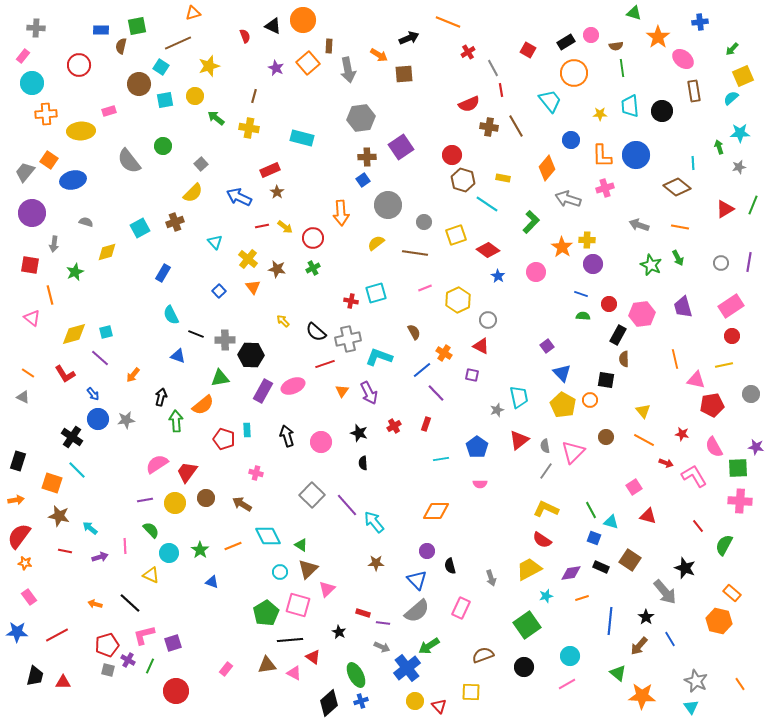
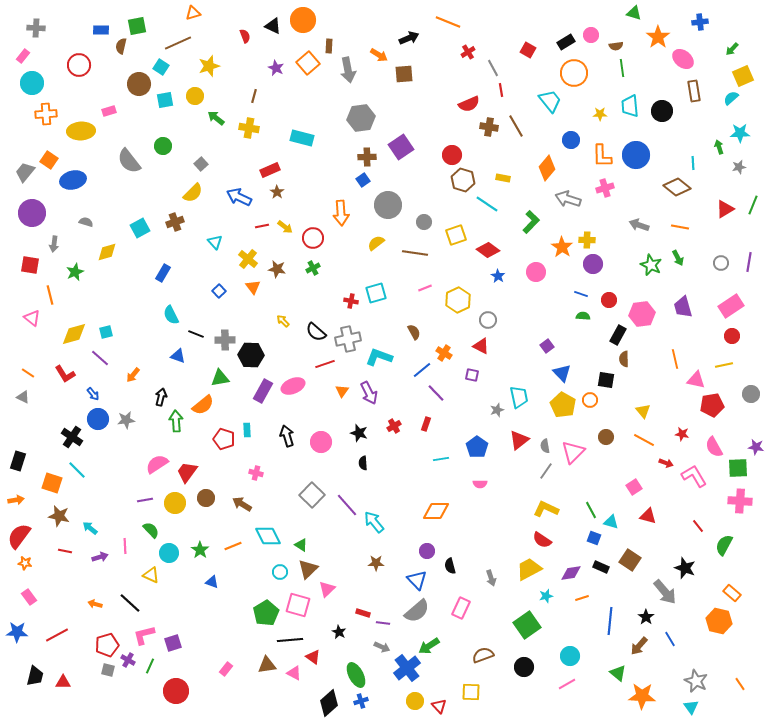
red circle at (609, 304): moved 4 px up
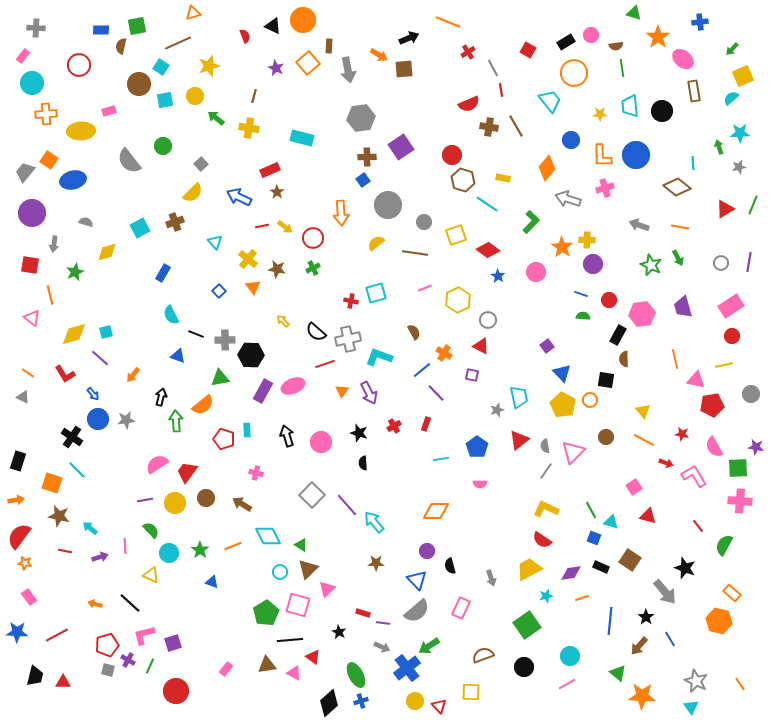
brown square at (404, 74): moved 5 px up
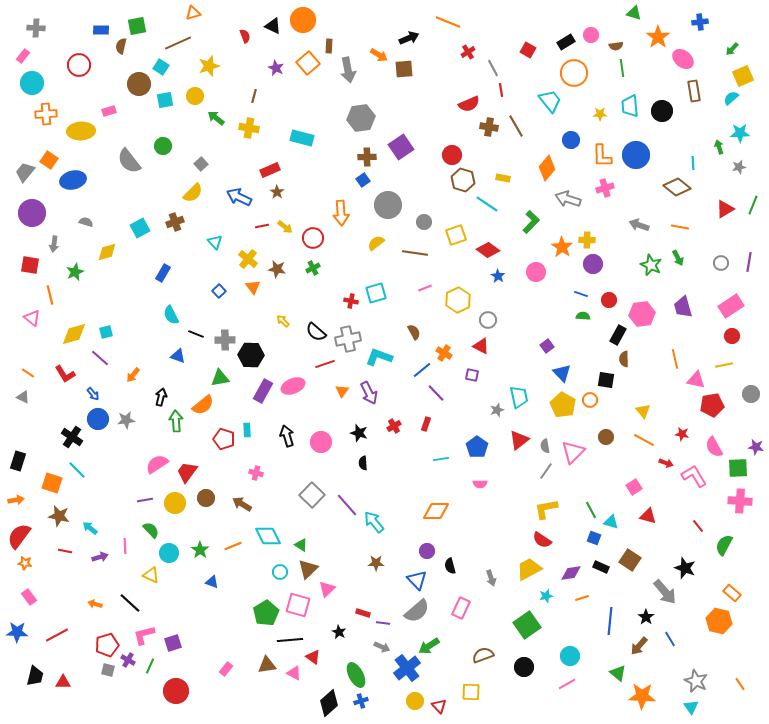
yellow L-shape at (546, 509): rotated 35 degrees counterclockwise
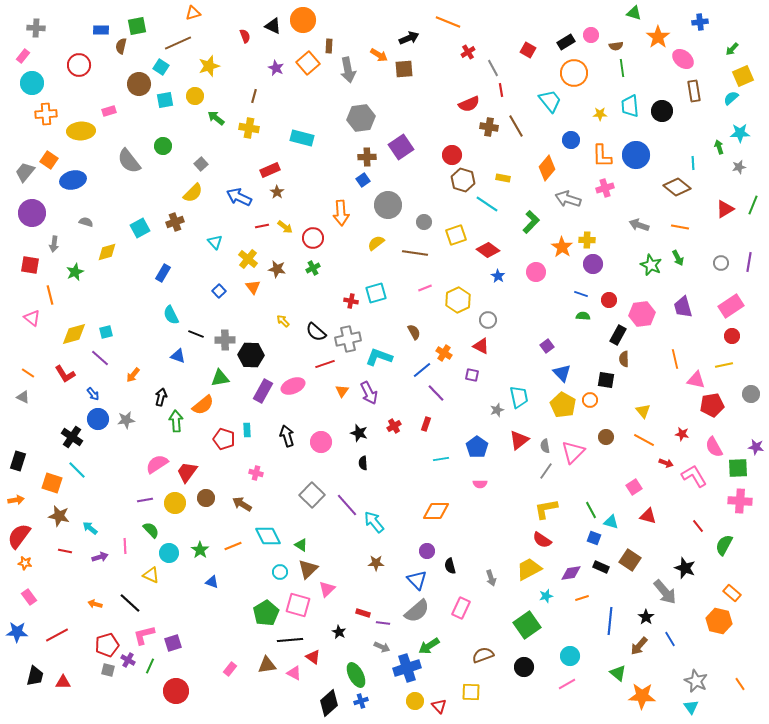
blue cross at (407, 668): rotated 20 degrees clockwise
pink rectangle at (226, 669): moved 4 px right
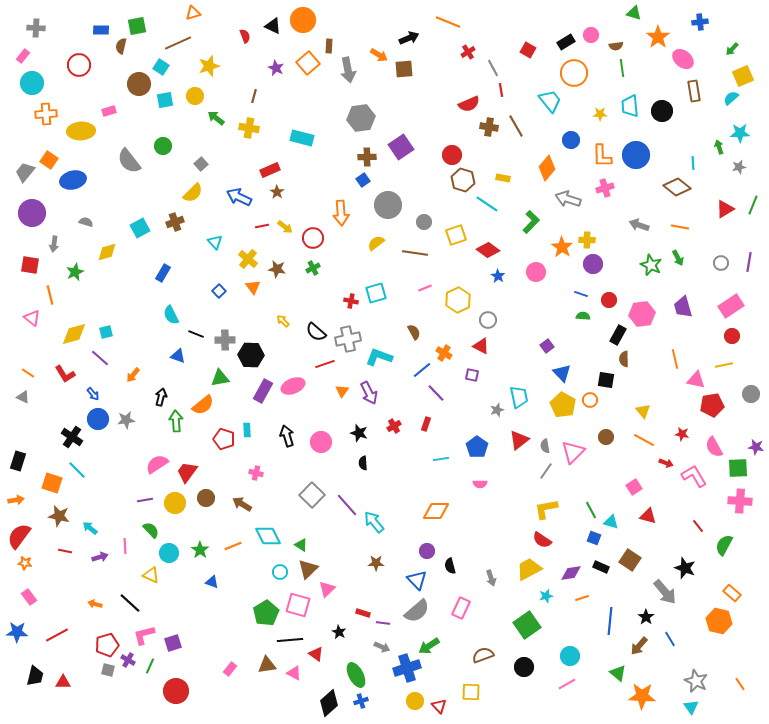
red triangle at (313, 657): moved 3 px right, 3 px up
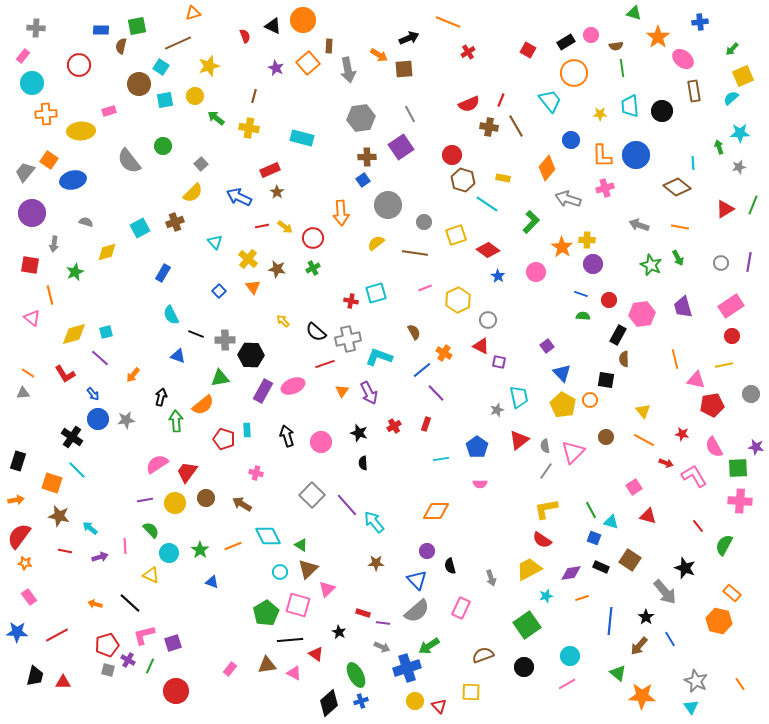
gray line at (493, 68): moved 83 px left, 46 px down
red line at (501, 90): moved 10 px down; rotated 32 degrees clockwise
purple square at (472, 375): moved 27 px right, 13 px up
gray triangle at (23, 397): moved 4 px up; rotated 32 degrees counterclockwise
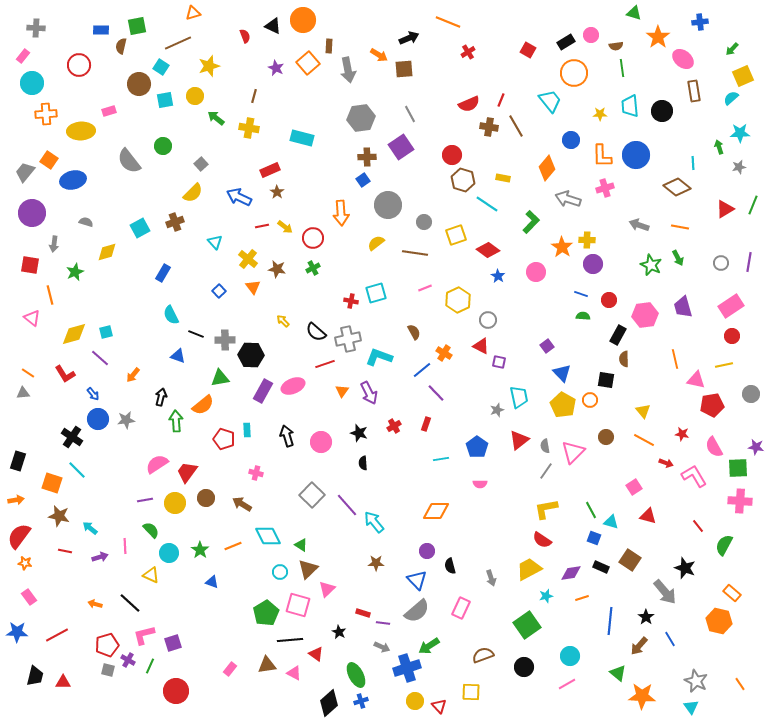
pink hexagon at (642, 314): moved 3 px right, 1 px down
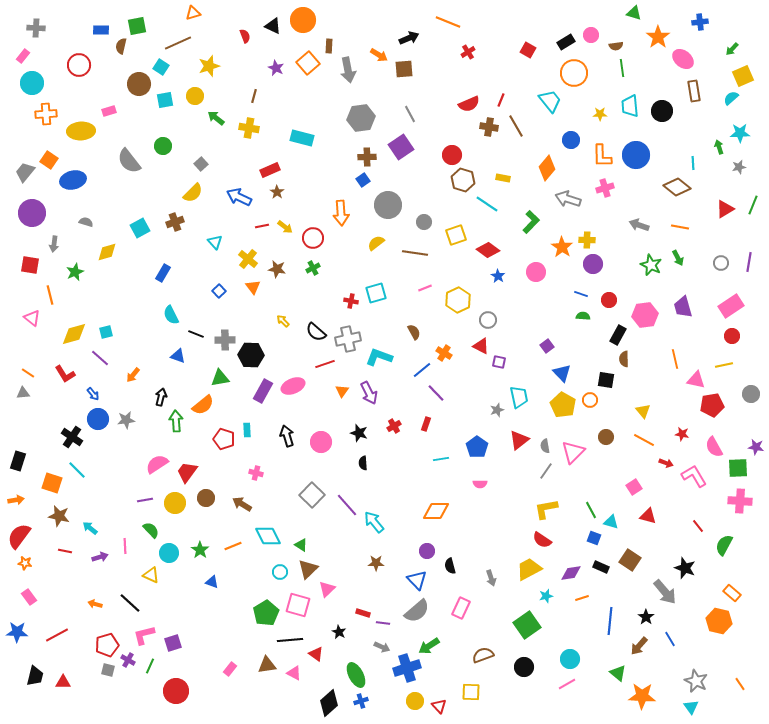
cyan circle at (570, 656): moved 3 px down
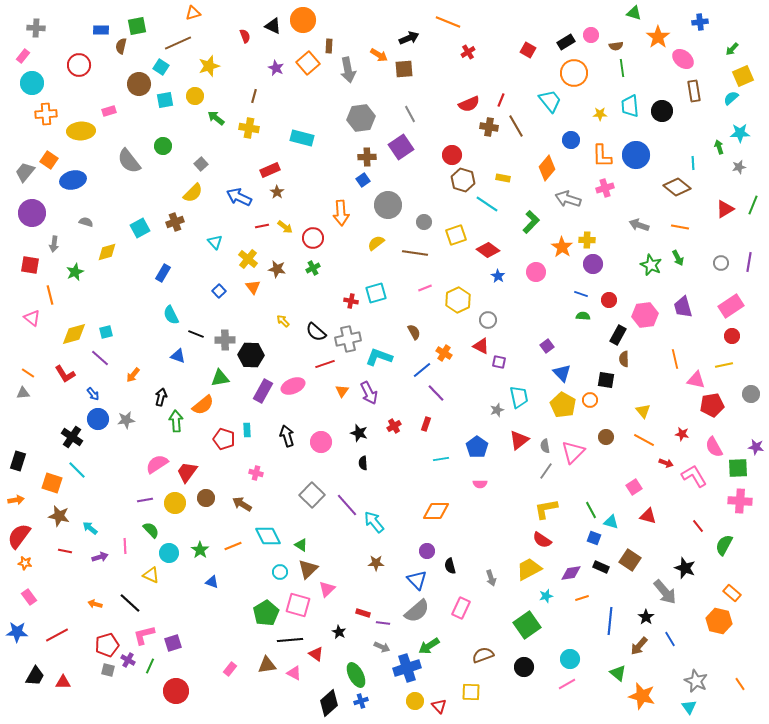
black trapezoid at (35, 676): rotated 15 degrees clockwise
orange star at (642, 696): rotated 12 degrees clockwise
cyan triangle at (691, 707): moved 2 px left
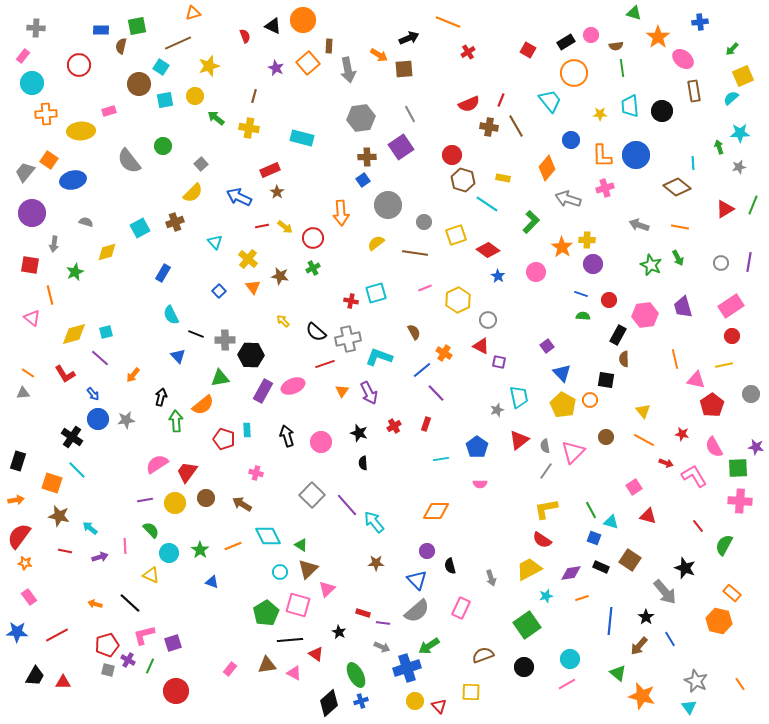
brown star at (277, 269): moved 3 px right, 7 px down
blue triangle at (178, 356): rotated 28 degrees clockwise
red pentagon at (712, 405): rotated 25 degrees counterclockwise
